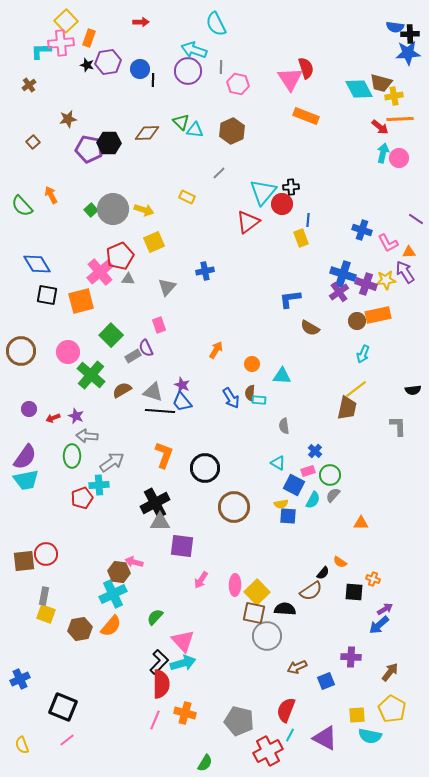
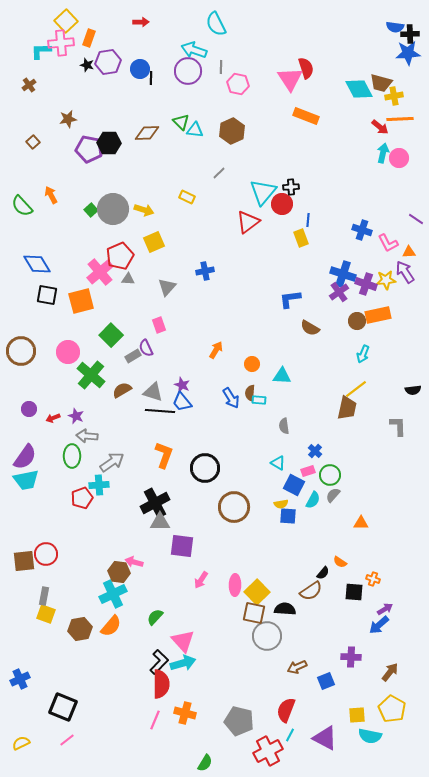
black line at (153, 80): moved 2 px left, 2 px up
yellow semicircle at (22, 745): moved 1 px left, 2 px up; rotated 84 degrees clockwise
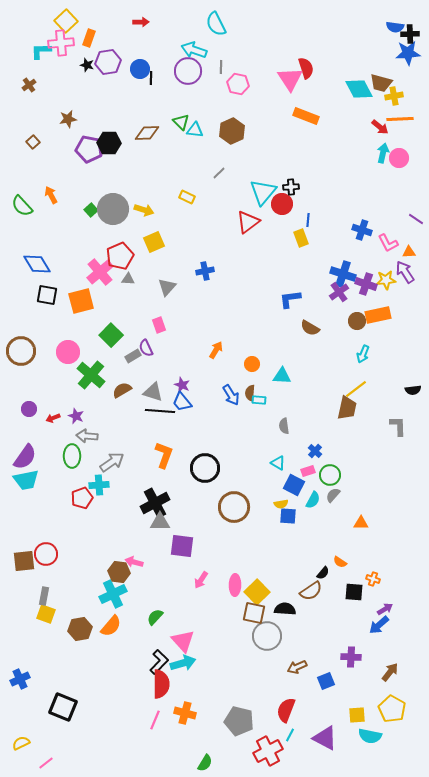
blue arrow at (231, 398): moved 3 px up
pink line at (67, 740): moved 21 px left, 23 px down
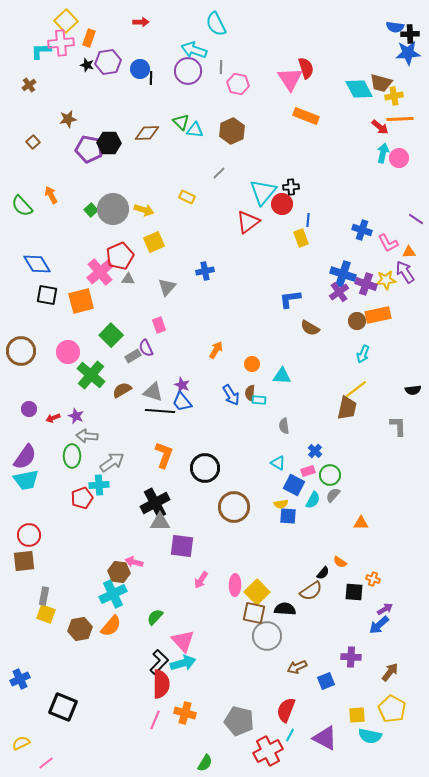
red circle at (46, 554): moved 17 px left, 19 px up
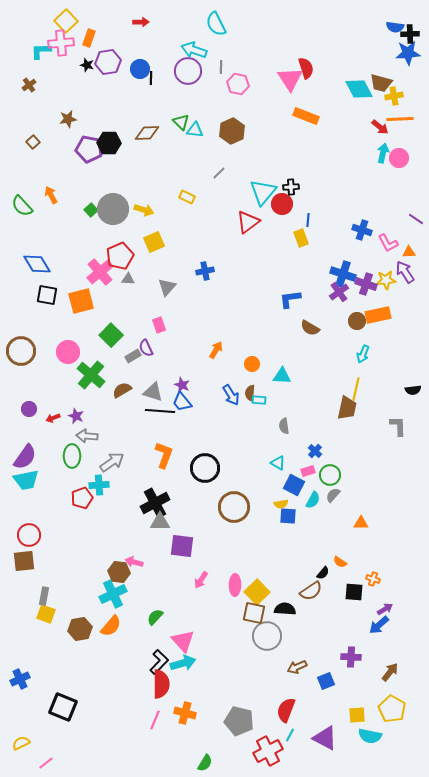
yellow line at (356, 389): rotated 40 degrees counterclockwise
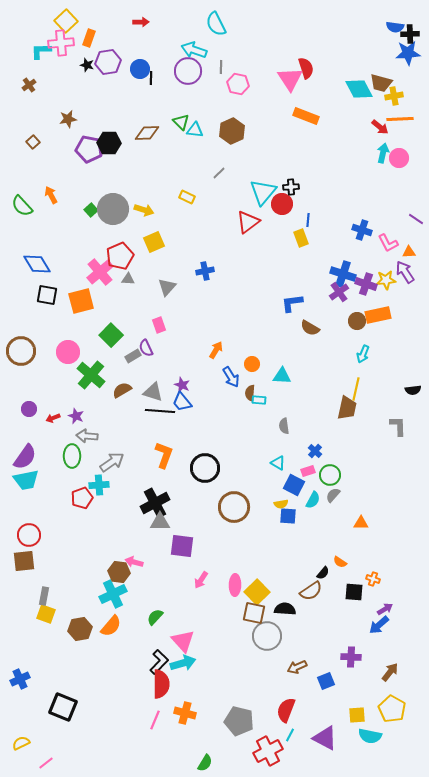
blue L-shape at (290, 299): moved 2 px right, 4 px down
blue arrow at (231, 395): moved 18 px up
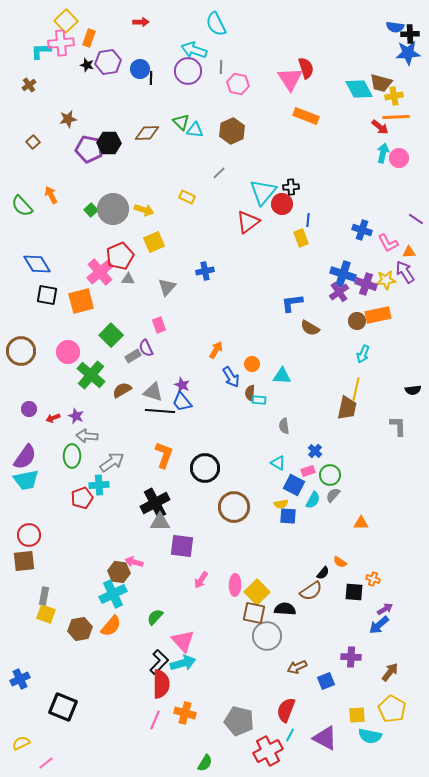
orange line at (400, 119): moved 4 px left, 2 px up
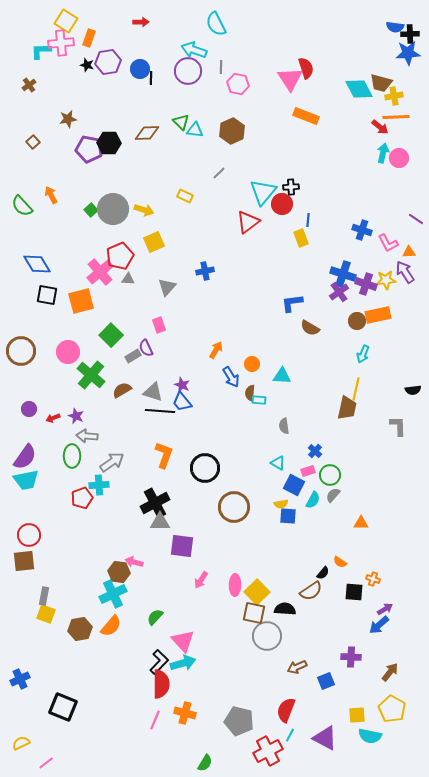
yellow square at (66, 21): rotated 15 degrees counterclockwise
yellow rectangle at (187, 197): moved 2 px left, 1 px up
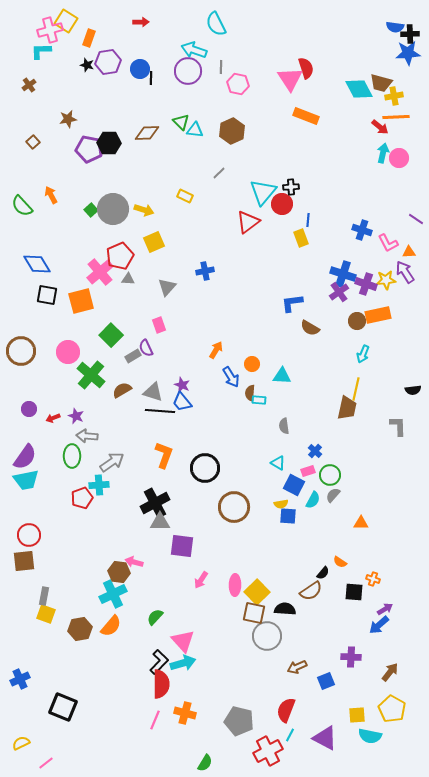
pink cross at (61, 43): moved 11 px left, 13 px up; rotated 10 degrees counterclockwise
